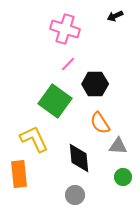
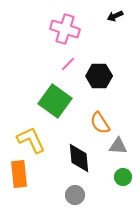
black hexagon: moved 4 px right, 8 px up
yellow L-shape: moved 3 px left, 1 px down
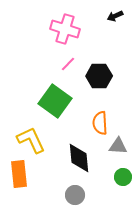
orange semicircle: rotated 30 degrees clockwise
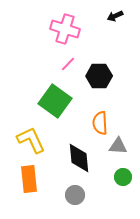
orange rectangle: moved 10 px right, 5 px down
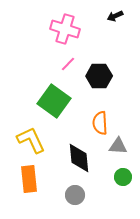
green square: moved 1 px left
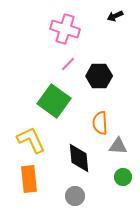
gray circle: moved 1 px down
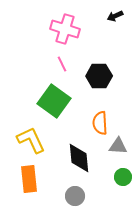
pink line: moved 6 px left; rotated 70 degrees counterclockwise
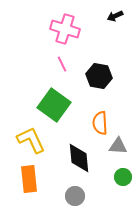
black hexagon: rotated 10 degrees clockwise
green square: moved 4 px down
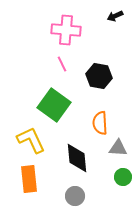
pink cross: moved 1 px right, 1 px down; rotated 12 degrees counterclockwise
gray triangle: moved 2 px down
black diamond: moved 2 px left
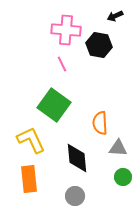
black hexagon: moved 31 px up
